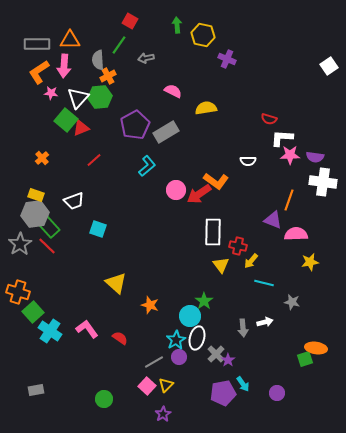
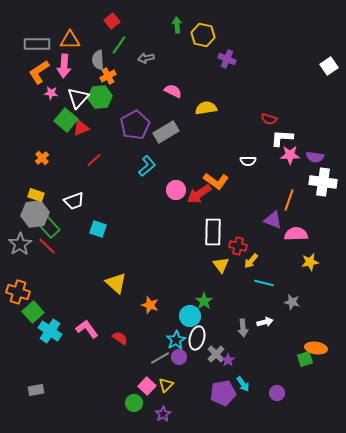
red square at (130, 21): moved 18 px left; rotated 21 degrees clockwise
gray line at (154, 362): moved 6 px right, 4 px up
green circle at (104, 399): moved 30 px right, 4 px down
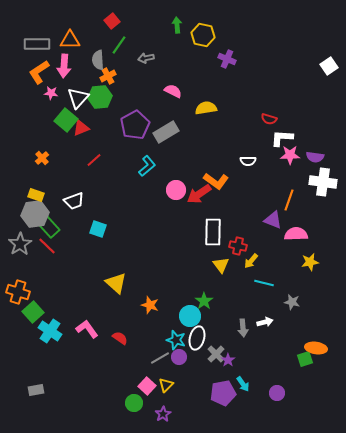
cyan star at (176, 340): rotated 24 degrees counterclockwise
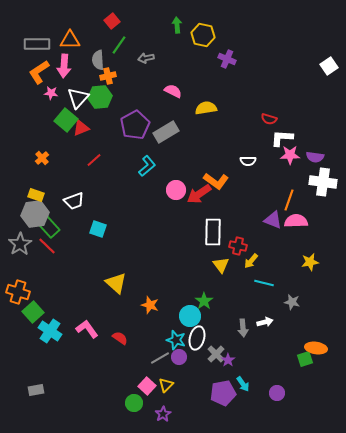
orange cross at (108, 76): rotated 14 degrees clockwise
pink semicircle at (296, 234): moved 13 px up
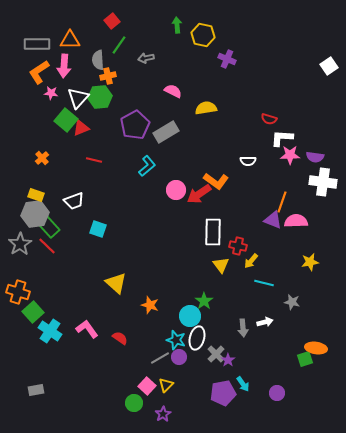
red line at (94, 160): rotated 56 degrees clockwise
orange line at (289, 200): moved 7 px left, 2 px down
